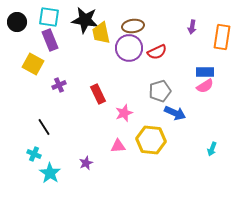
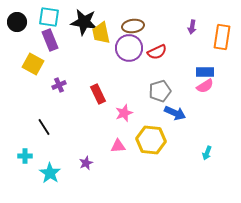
black star: moved 1 px left, 2 px down
cyan arrow: moved 5 px left, 4 px down
cyan cross: moved 9 px left, 2 px down; rotated 24 degrees counterclockwise
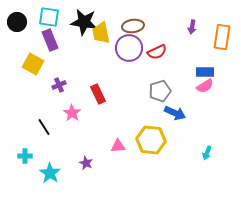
pink star: moved 52 px left; rotated 18 degrees counterclockwise
purple star: rotated 24 degrees counterclockwise
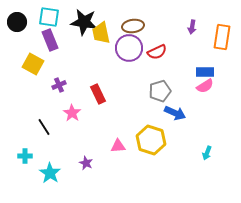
yellow hexagon: rotated 12 degrees clockwise
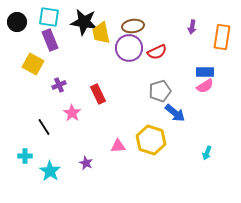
blue arrow: rotated 15 degrees clockwise
cyan star: moved 2 px up
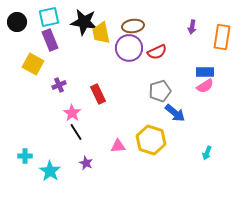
cyan square: rotated 20 degrees counterclockwise
black line: moved 32 px right, 5 px down
